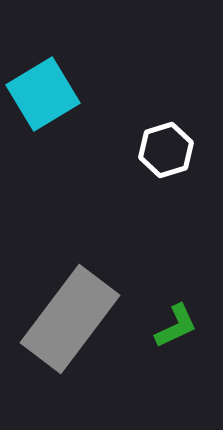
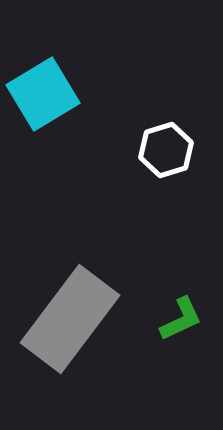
green L-shape: moved 5 px right, 7 px up
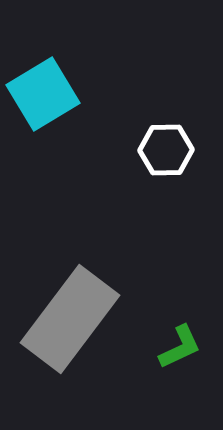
white hexagon: rotated 16 degrees clockwise
green L-shape: moved 1 px left, 28 px down
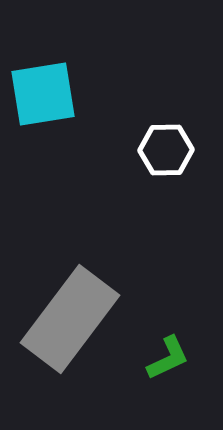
cyan square: rotated 22 degrees clockwise
green L-shape: moved 12 px left, 11 px down
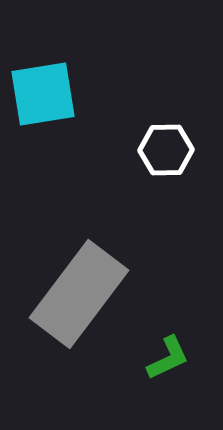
gray rectangle: moved 9 px right, 25 px up
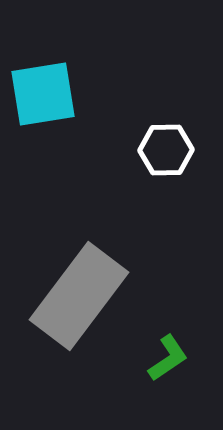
gray rectangle: moved 2 px down
green L-shape: rotated 9 degrees counterclockwise
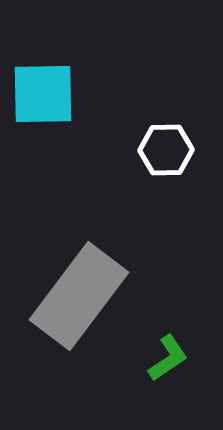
cyan square: rotated 8 degrees clockwise
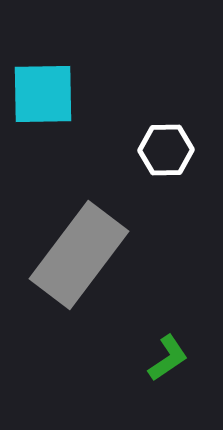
gray rectangle: moved 41 px up
